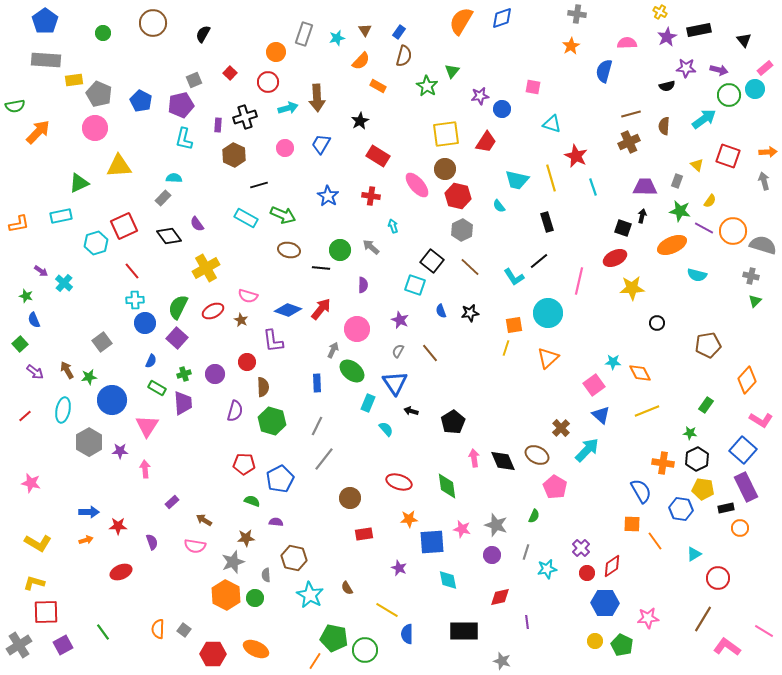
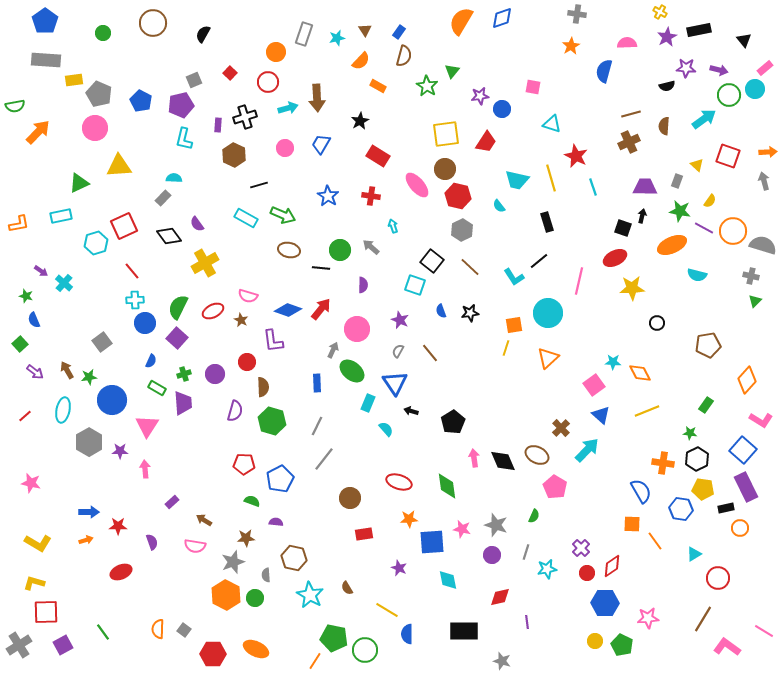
yellow cross at (206, 268): moved 1 px left, 5 px up
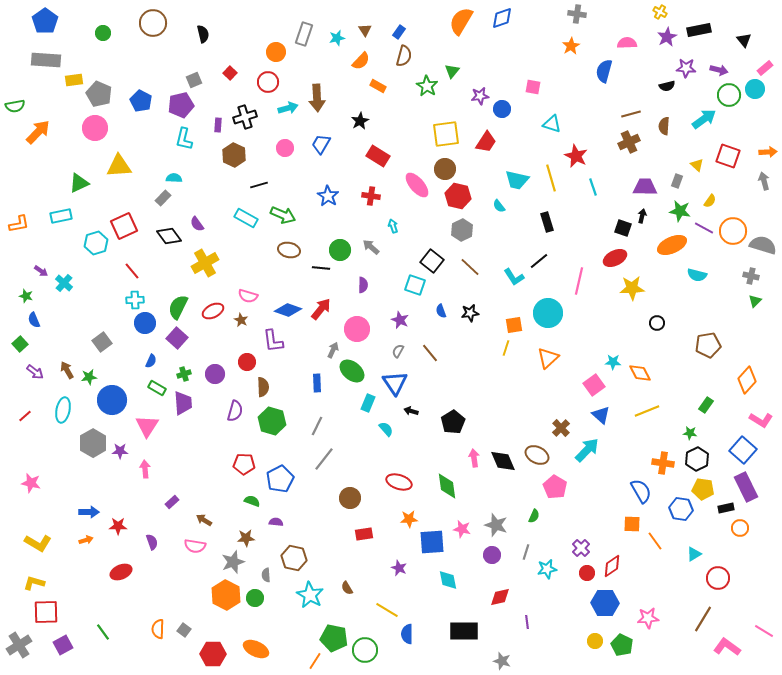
black semicircle at (203, 34): rotated 138 degrees clockwise
gray hexagon at (89, 442): moved 4 px right, 1 px down
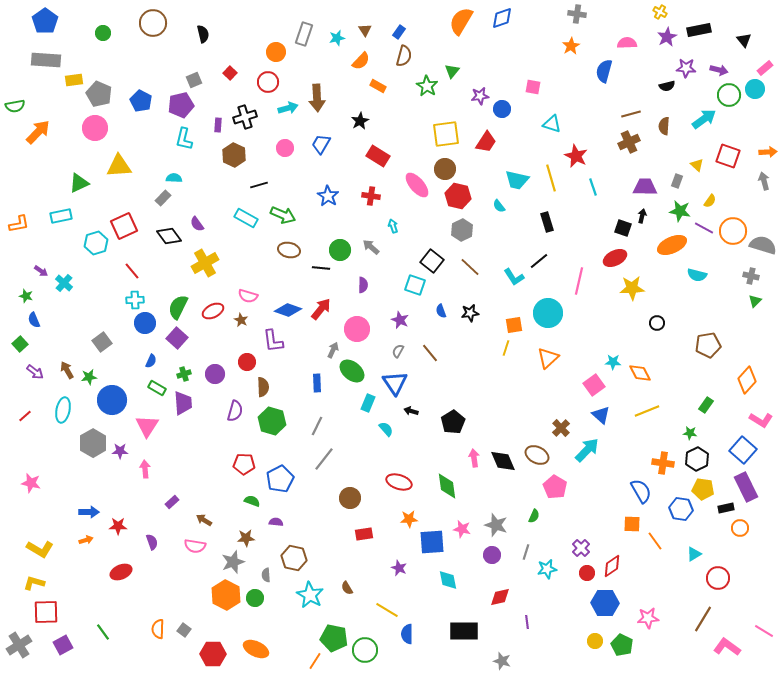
yellow L-shape at (38, 543): moved 2 px right, 6 px down
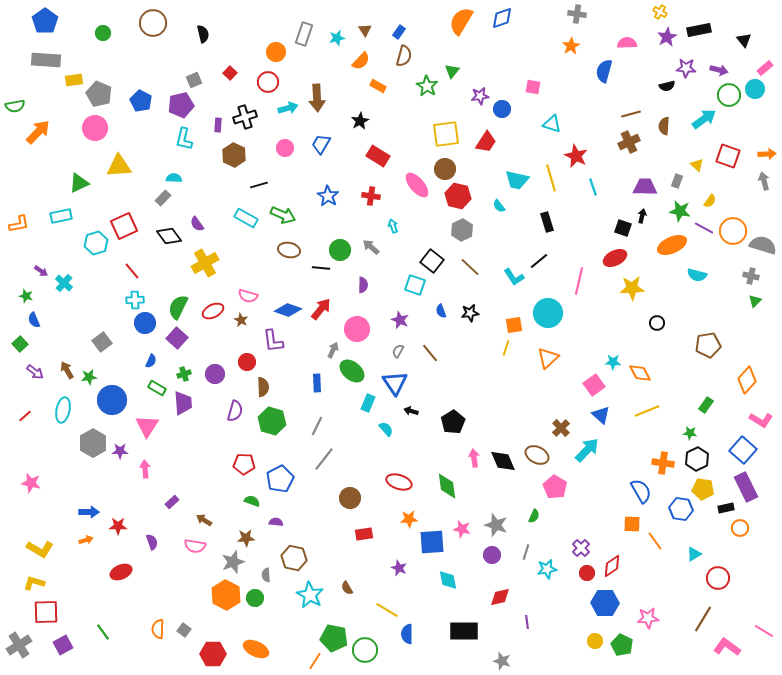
orange arrow at (768, 152): moved 1 px left, 2 px down
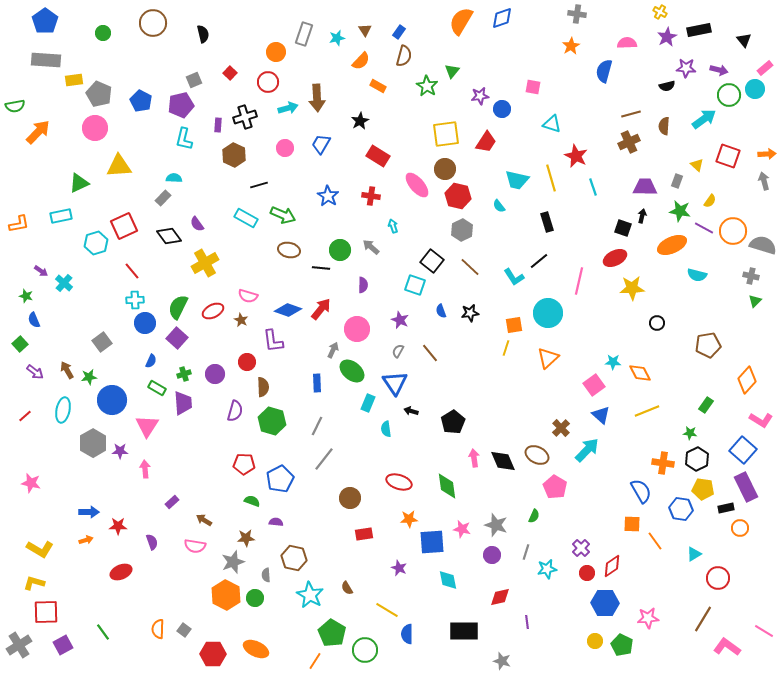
cyan semicircle at (386, 429): rotated 147 degrees counterclockwise
green pentagon at (334, 638): moved 2 px left, 5 px up; rotated 20 degrees clockwise
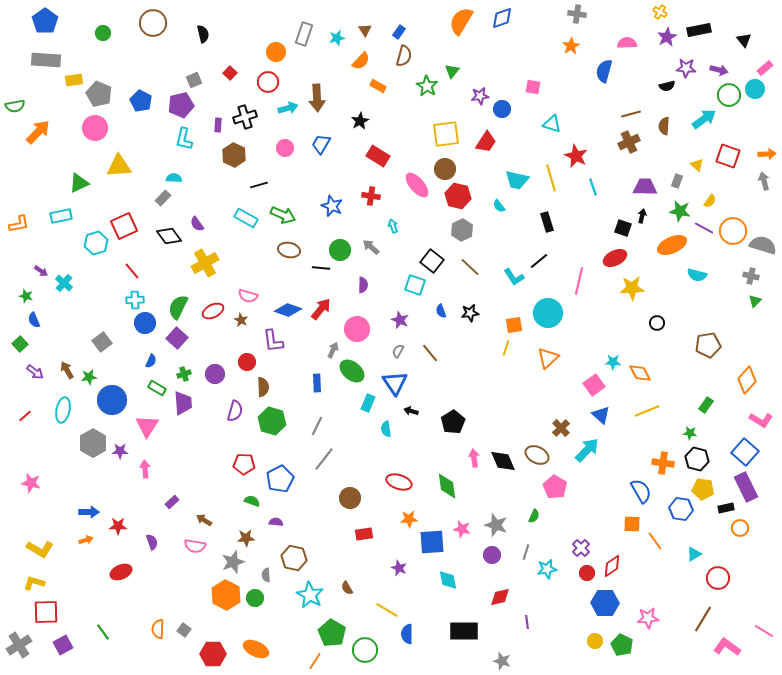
blue star at (328, 196): moved 4 px right, 10 px down; rotated 10 degrees counterclockwise
blue square at (743, 450): moved 2 px right, 2 px down
black hexagon at (697, 459): rotated 20 degrees counterclockwise
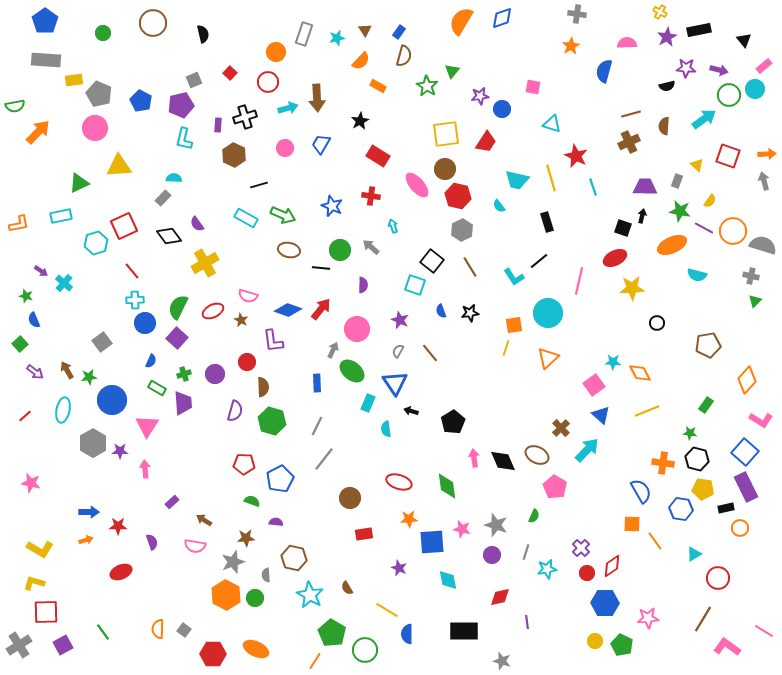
pink rectangle at (765, 68): moved 1 px left, 2 px up
brown line at (470, 267): rotated 15 degrees clockwise
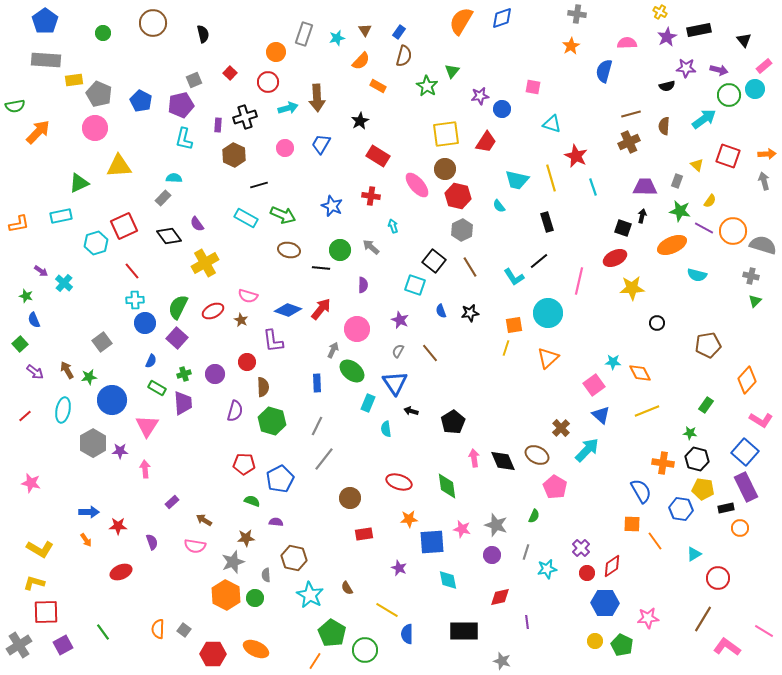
black square at (432, 261): moved 2 px right
orange arrow at (86, 540): rotated 72 degrees clockwise
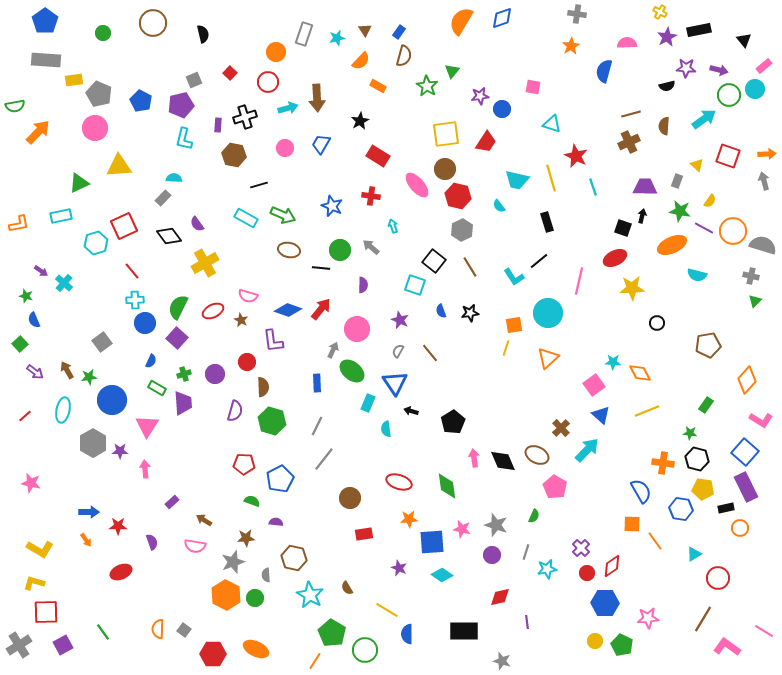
brown hexagon at (234, 155): rotated 15 degrees counterclockwise
cyan diamond at (448, 580): moved 6 px left, 5 px up; rotated 45 degrees counterclockwise
